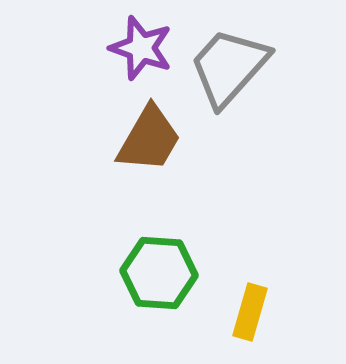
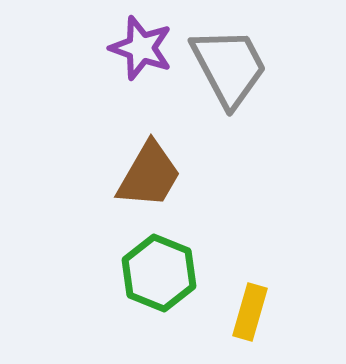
gray trapezoid: rotated 110 degrees clockwise
brown trapezoid: moved 36 px down
green hexagon: rotated 18 degrees clockwise
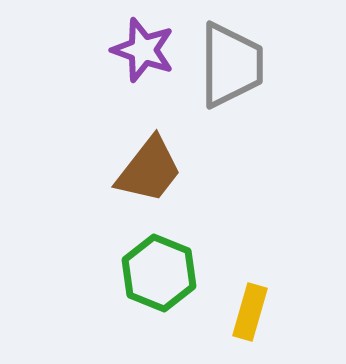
purple star: moved 2 px right, 2 px down
gray trapezoid: moved 2 px right, 2 px up; rotated 28 degrees clockwise
brown trapezoid: moved 5 px up; rotated 8 degrees clockwise
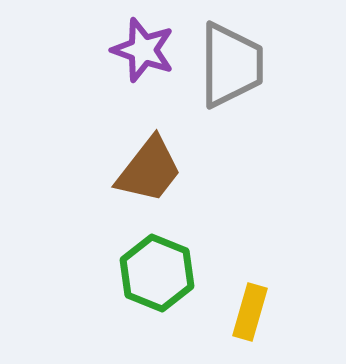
green hexagon: moved 2 px left
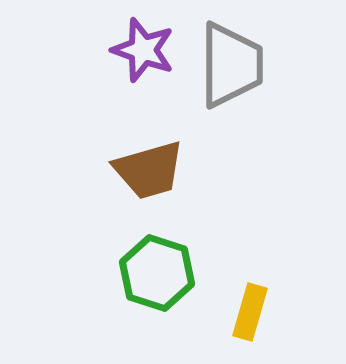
brown trapezoid: rotated 36 degrees clockwise
green hexagon: rotated 4 degrees counterclockwise
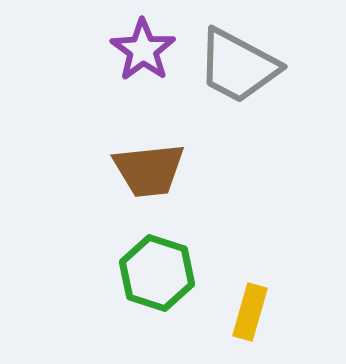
purple star: rotated 16 degrees clockwise
gray trapezoid: moved 7 px right, 1 px down; rotated 118 degrees clockwise
brown trapezoid: rotated 10 degrees clockwise
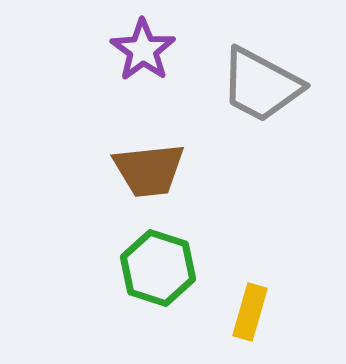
gray trapezoid: moved 23 px right, 19 px down
green hexagon: moved 1 px right, 5 px up
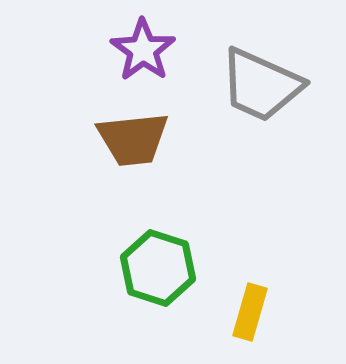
gray trapezoid: rotated 4 degrees counterclockwise
brown trapezoid: moved 16 px left, 31 px up
